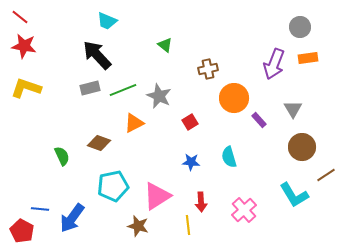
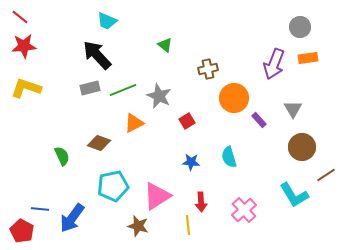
red star: rotated 15 degrees counterclockwise
red square: moved 3 px left, 1 px up
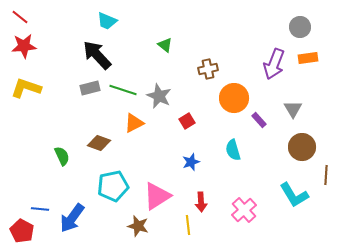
green line: rotated 40 degrees clockwise
cyan semicircle: moved 4 px right, 7 px up
blue star: rotated 24 degrees counterclockwise
brown line: rotated 54 degrees counterclockwise
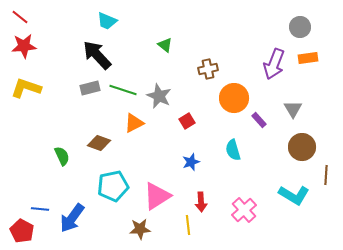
cyan L-shape: rotated 28 degrees counterclockwise
brown star: moved 2 px right, 3 px down; rotated 20 degrees counterclockwise
